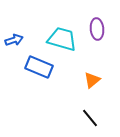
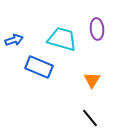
orange triangle: rotated 18 degrees counterclockwise
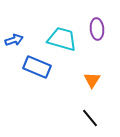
blue rectangle: moved 2 px left
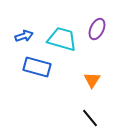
purple ellipse: rotated 30 degrees clockwise
blue arrow: moved 10 px right, 4 px up
blue rectangle: rotated 8 degrees counterclockwise
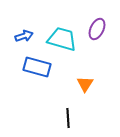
orange triangle: moved 7 px left, 4 px down
black line: moved 22 px left; rotated 36 degrees clockwise
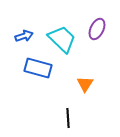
cyan trapezoid: rotated 28 degrees clockwise
blue rectangle: moved 1 px right, 1 px down
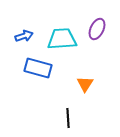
cyan trapezoid: rotated 48 degrees counterclockwise
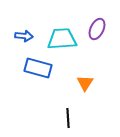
blue arrow: rotated 24 degrees clockwise
orange triangle: moved 1 px up
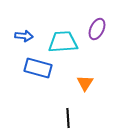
cyan trapezoid: moved 1 px right, 3 px down
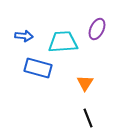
black line: moved 20 px right; rotated 18 degrees counterclockwise
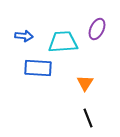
blue rectangle: rotated 12 degrees counterclockwise
